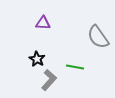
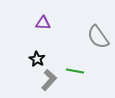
green line: moved 4 px down
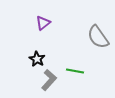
purple triangle: rotated 42 degrees counterclockwise
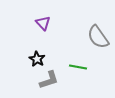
purple triangle: rotated 35 degrees counterclockwise
green line: moved 3 px right, 4 px up
gray L-shape: rotated 30 degrees clockwise
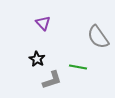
gray L-shape: moved 3 px right
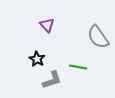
purple triangle: moved 4 px right, 2 px down
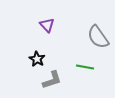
green line: moved 7 px right
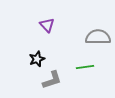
gray semicircle: rotated 125 degrees clockwise
black star: rotated 21 degrees clockwise
green line: rotated 18 degrees counterclockwise
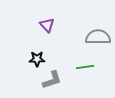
black star: rotated 21 degrees clockwise
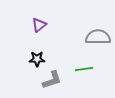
purple triangle: moved 8 px left; rotated 35 degrees clockwise
green line: moved 1 px left, 2 px down
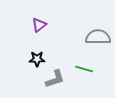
green line: rotated 24 degrees clockwise
gray L-shape: moved 3 px right, 1 px up
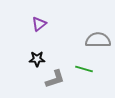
purple triangle: moved 1 px up
gray semicircle: moved 3 px down
